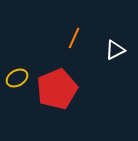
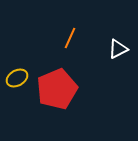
orange line: moved 4 px left
white triangle: moved 3 px right, 1 px up
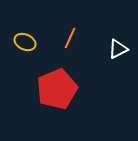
yellow ellipse: moved 8 px right, 36 px up; rotated 55 degrees clockwise
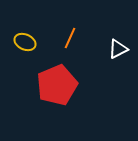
red pentagon: moved 4 px up
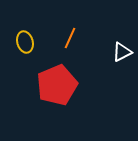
yellow ellipse: rotated 50 degrees clockwise
white triangle: moved 4 px right, 3 px down
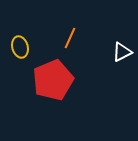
yellow ellipse: moved 5 px left, 5 px down
red pentagon: moved 4 px left, 5 px up
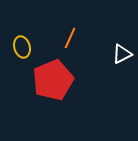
yellow ellipse: moved 2 px right
white triangle: moved 2 px down
